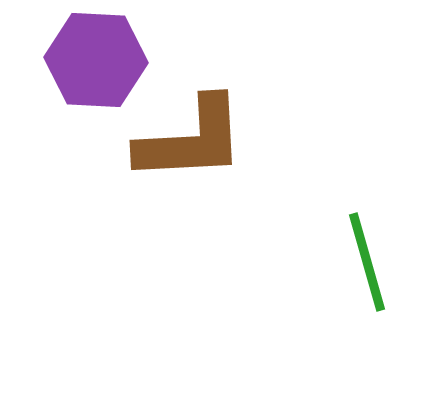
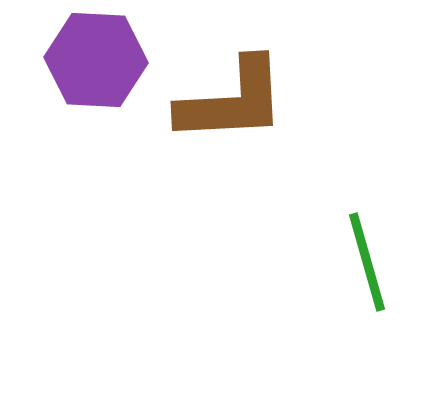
brown L-shape: moved 41 px right, 39 px up
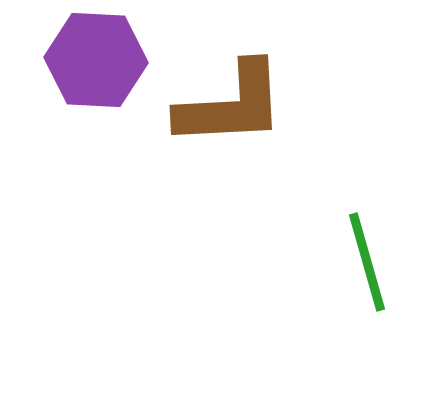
brown L-shape: moved 1 px left, 4 px down
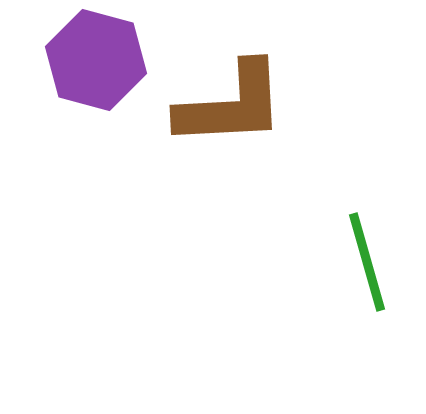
purple hexagon: rotated 12 degrees clockwise
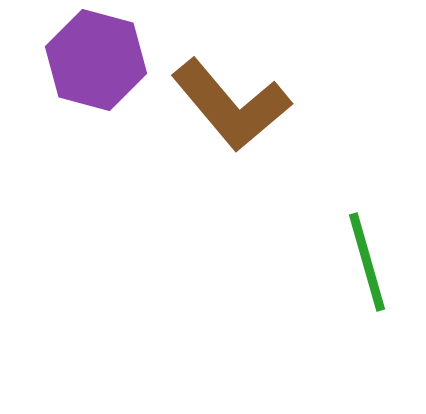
brown L-shape: rotated 53 degrees clockwise
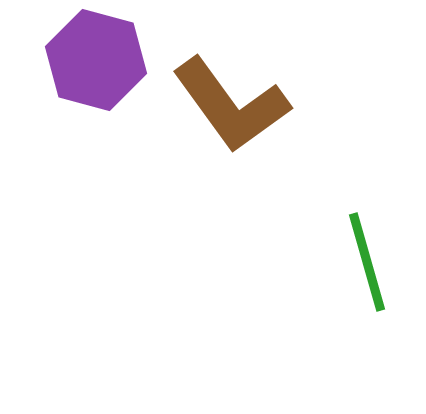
brown L-shape: rotated 4 degrees clockwise
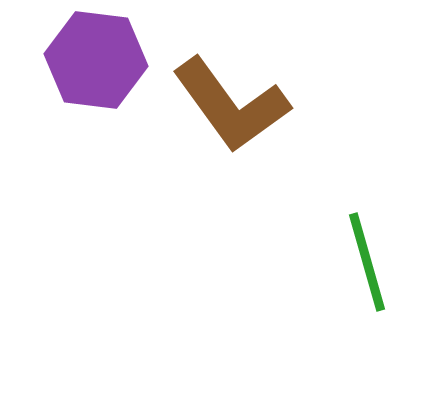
purple hexagon: rotated 8 degrees counterclockwise
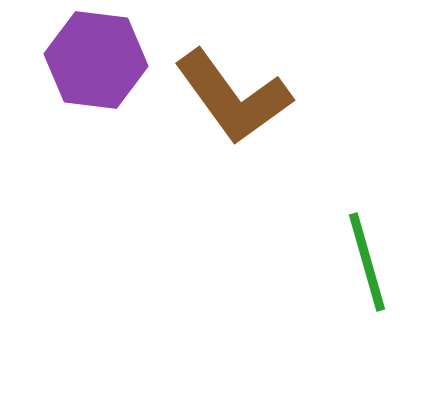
brown L-shape: moved 2 px right, 8 px up
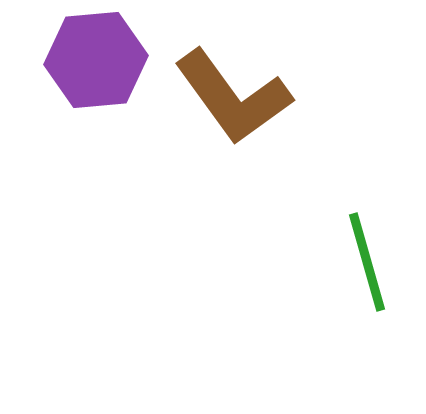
purple hexagon: rotated 12 degrees counterclockwise
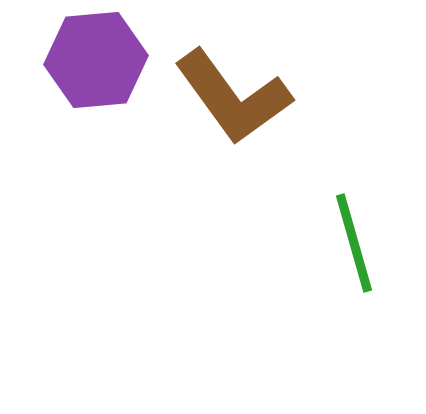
green line: moved 13 px left, 19 px up
